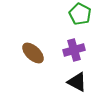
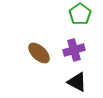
green pentagon: rotated 10 degrees clockwise
brown ellipse: moved 6 px right
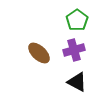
green pentagon: moved 3 px left, 6 px down
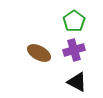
green pentagon: moved 3 px left, 1 px down
brown ellipse: rotated 15 degrees counterclockwise
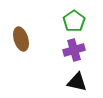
brown ellipse: moved 18 px left, 14 px up; rotated 45 degrees clockwise
black triangle: rotated 15 degrees counterclockwise
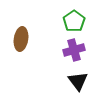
brown ellipse: rotated 25 degrees clockwise
black triangle: moved 1 px right, 1 px up; rotated 40 degrees clockwise
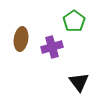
purple cross: moved 22 px left, 3 px up
black triangle: moved 1 px right, 1 px down
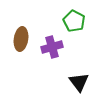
green pentagon: rotated 10 degrees counterclockwise
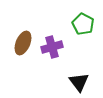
green pentagon: moved 9 px right, 3 px down
brown ellipse: moved 2 px right, 4 px down; rotated 15 degrees clockwise
